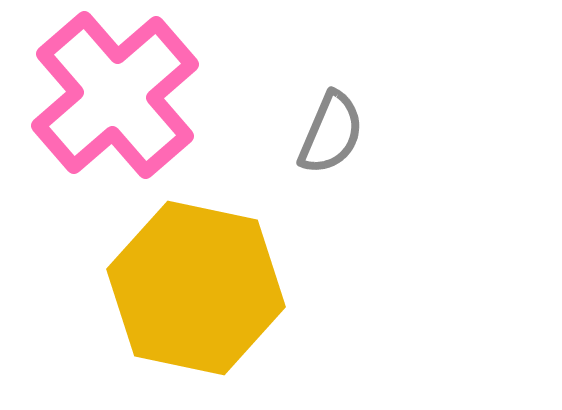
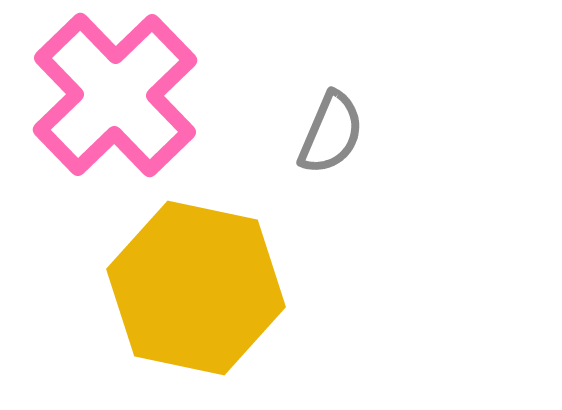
pink cross: rotated 3 degrees counterclockwise
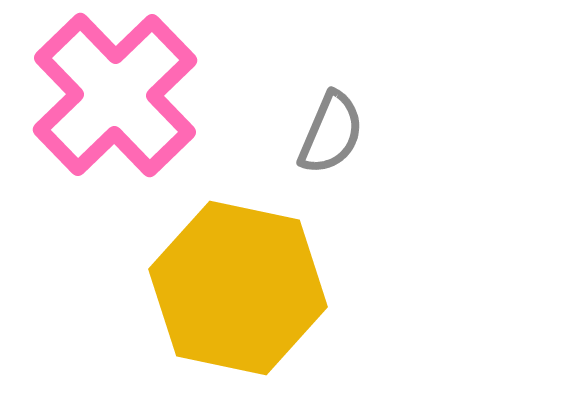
yellow hexagon: moved 42 px right
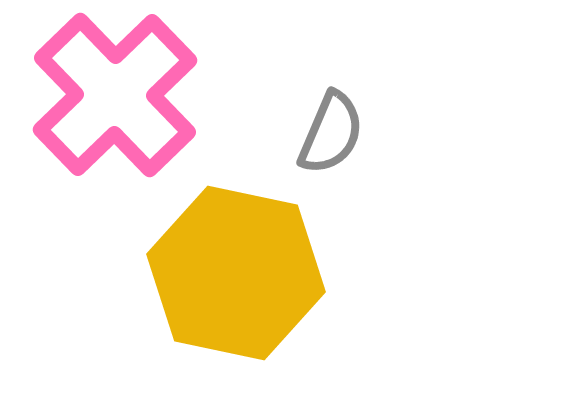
yellow hexagon: moved 2 px left, 15 px up
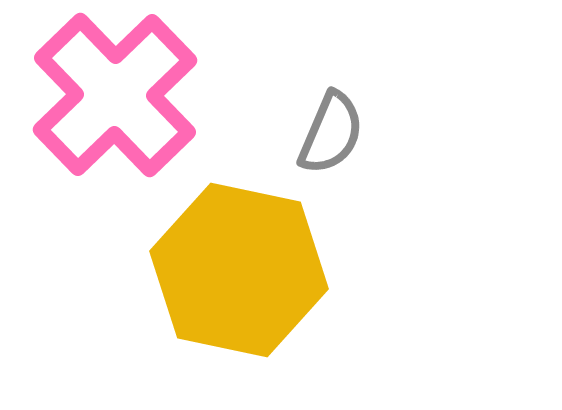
yellow hexagon: moved 3 px right, 3 px up
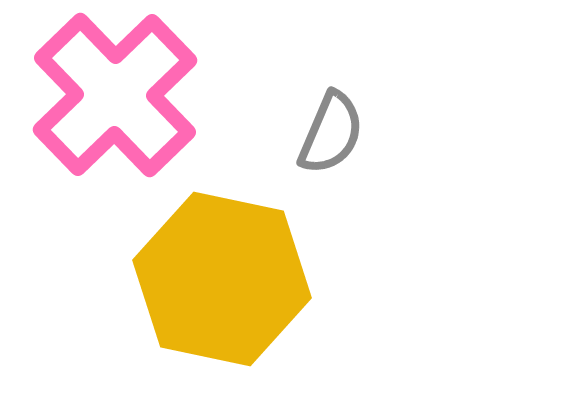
yellow hexagon: moved 17 px left, 9 px down
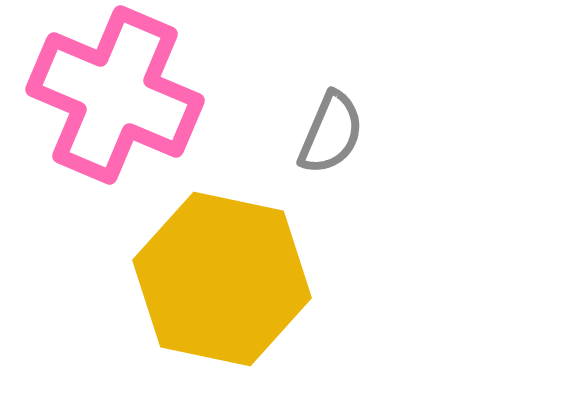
pink cross: rotated 23 degrees counterclockwise
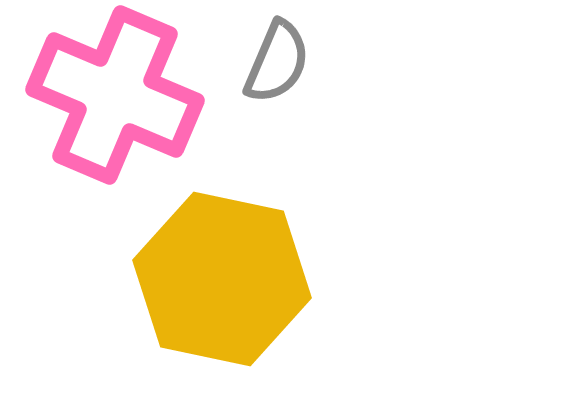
gray semicircle: moved 54 px left, 71 px up
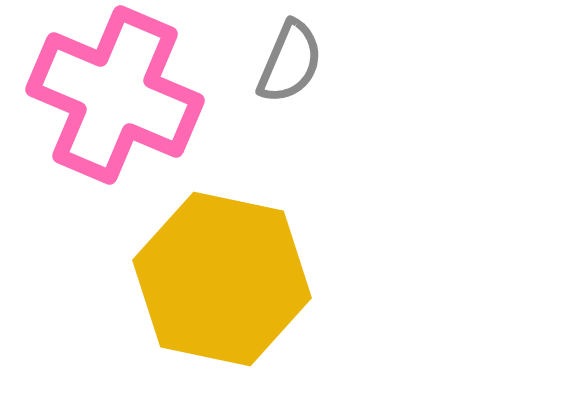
gray semicircle: moved 13 px right
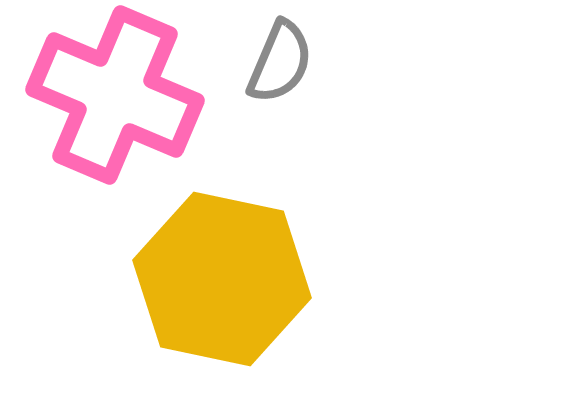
gray semicircle: moved 10 px left
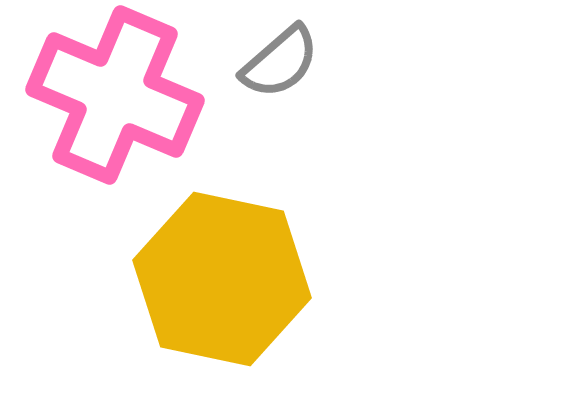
gray semicircle: rotated 26 degrees clockwise
